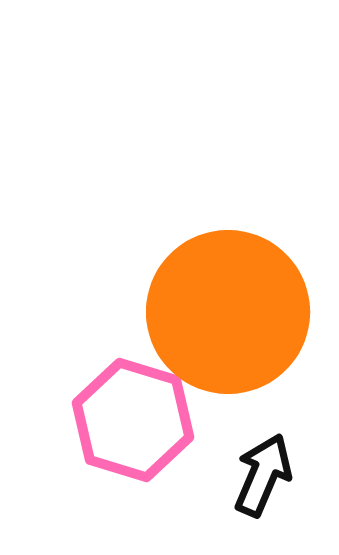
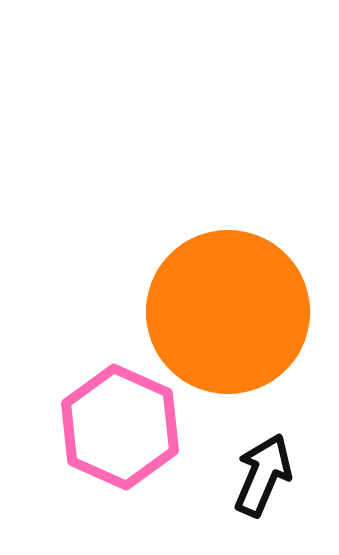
pink hexagon: moved 13 px left, 7 px down; rotated 7 degrees clockwise
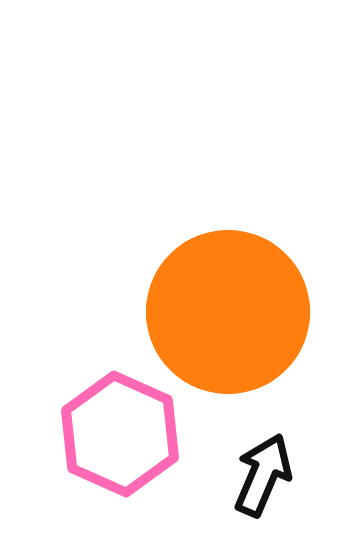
pink hexagon: moved 7 px down
